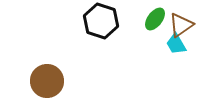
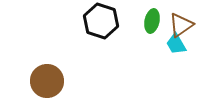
green ellipse: moved 3 px left, 2 px down; rotated 25 degrees counterclockwise
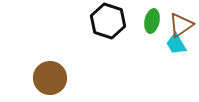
black hexagon: moved 7 px right
brown circle: moved 3 px right, 3 px up
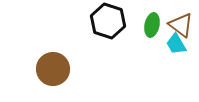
green ellipse: moved 4 px down
brown triangle: rotated 48 degrees counterclockwise
brown circle: moved 3 px right, 9 px up
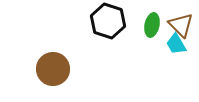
brown triangle: rotated 8 degrees clockwise
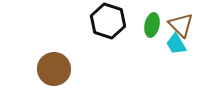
brown circle: moved 1 px right
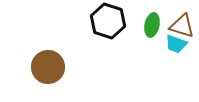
brown triangle: moved 1 px right, 1 px down; rotated 28 degrees counterclockwise
cyan trapezoid: rotated 40 degrees counterclockwise
brown circle: moved 6 px left, 2 px up
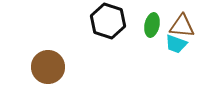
brown triangle: rotated 12 degrees counterclockwise
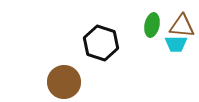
black hexagon: moved 7 px left, 22 px down
cyan trapezoid: rotated 20 degrees counterclockwise
brown circle: moved 16 px right, 15 px down
